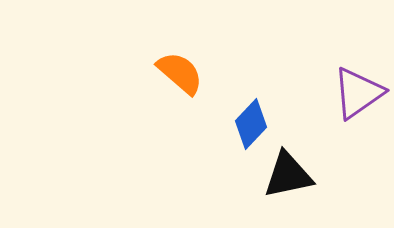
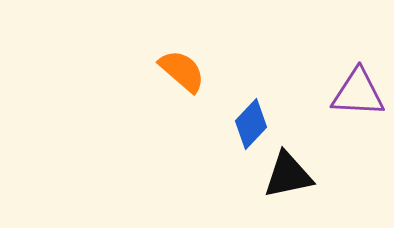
orange semicircle: moved 2 px right, 2 px up
purple triangle: rotated 38 degrees clockwise
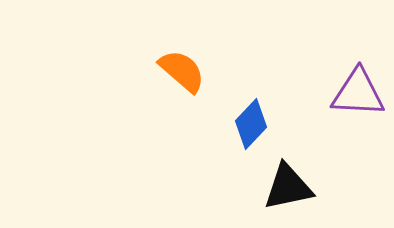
black triangle: moved 12 px down
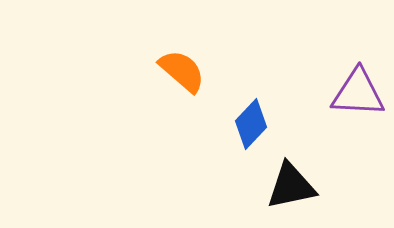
black triangle: moved 3 px right, 1 px up
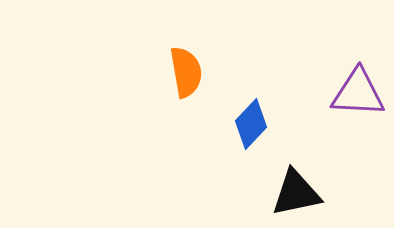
orange semicircle: moved 4 px right, 1 px down; rotated 39 degrees clockwise
black triangle: moved 5 px right, 7 px down
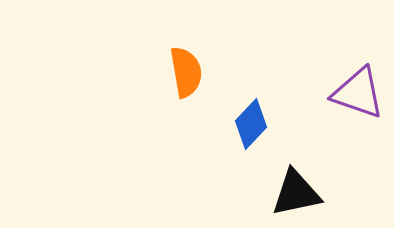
purple triangle: rotated 16 degrees clockwise
